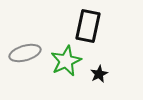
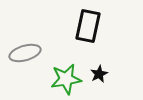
green star: moved 18 px down; rotated 16 degrees clockwise
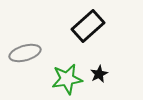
black rectangle: rotated 36 degrees clockwise
green star: moved 1 px right
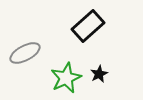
gray ellipse: rotated 12 degrees counterclockwise
green star: moved 1 px left, 1 px up; rotated 16 degrees counterclockwise
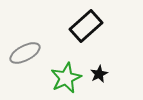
black rectangle: moved 2 px left
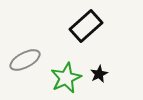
gray ellipse: moved 7 px down
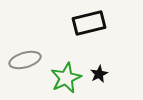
black rectangle: moved 3 px right, 3 px up; rotated 28 degrees clockwise
gray ellipse: rotated 12 degrees clockwise
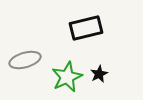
black rectangle: moved 3 px left, 5 px down
green star: moved 1 px right, 1 px up
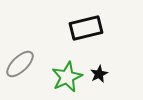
gray ellipse: moved 5 px left, 4 px down; rotated 28 degrees counterclockwise
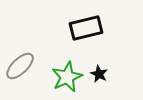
gray ellipse: moved 2 px down
black star: rotated 18 degrees counterclockwise
